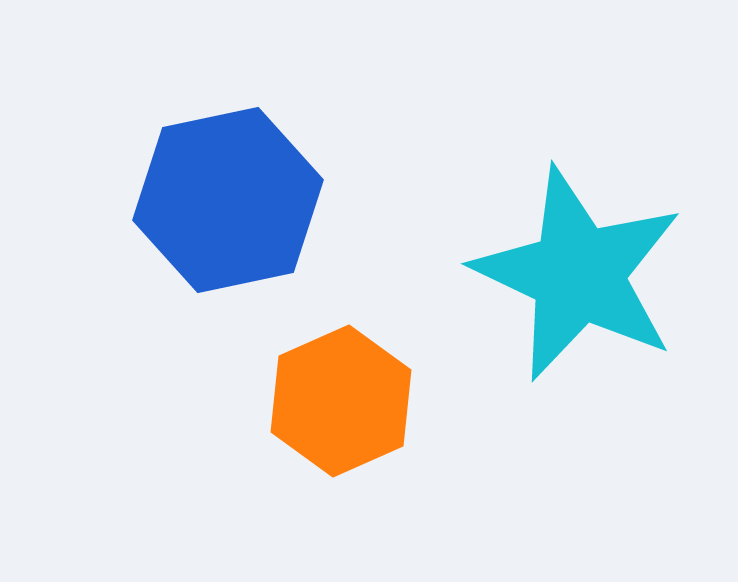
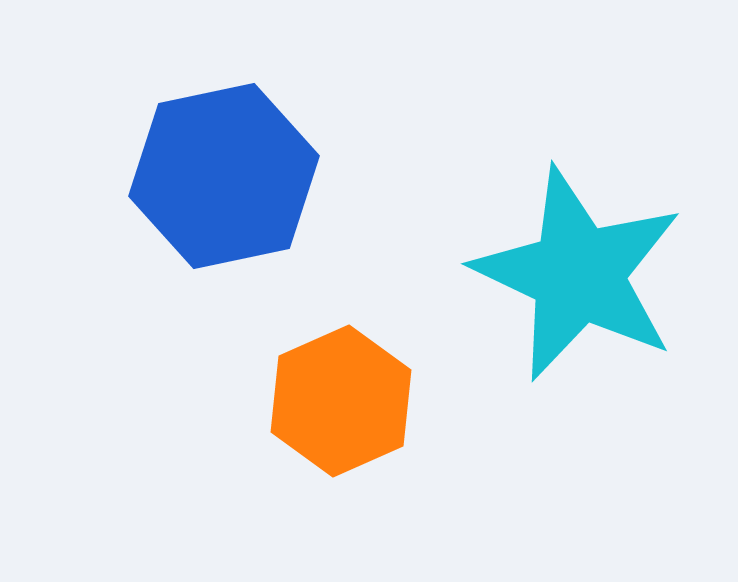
blue hexagon: moved 4 px left, 24 px up
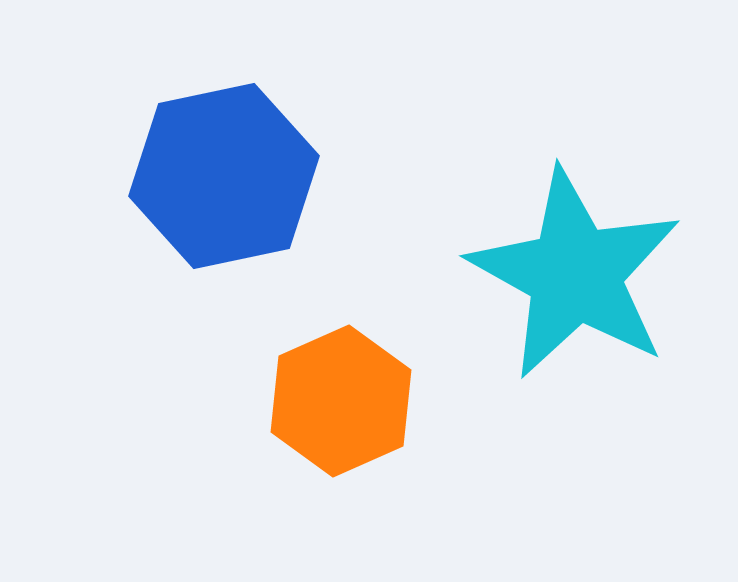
cyan star: moved 3 px left; rotated 4 degrees clockwise
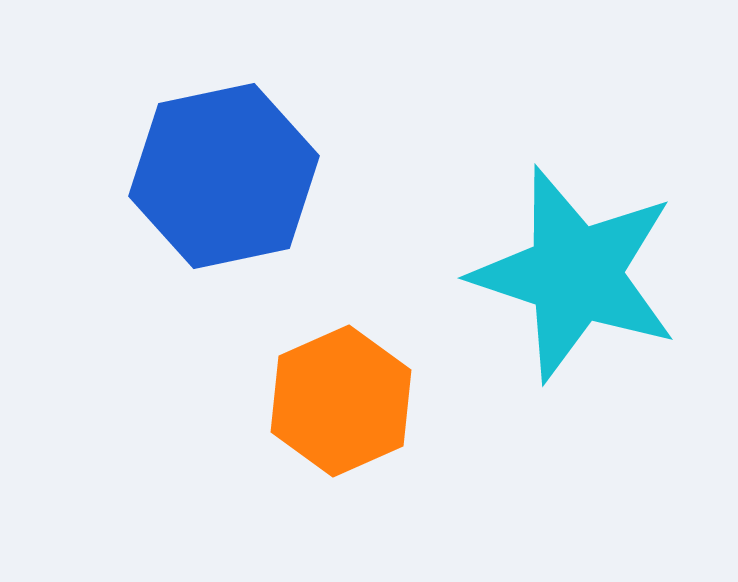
cyan star: rotated 11 degrees counterclockwise
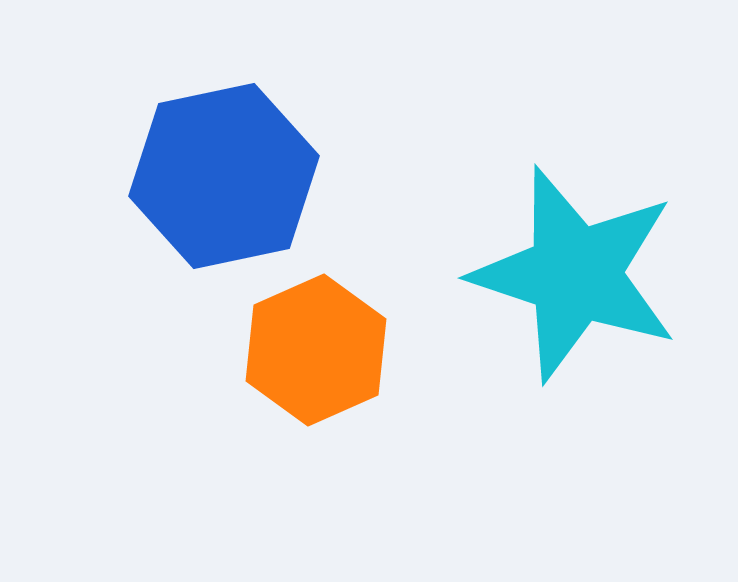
orange hexagon: moved 25 px left, 51 px up
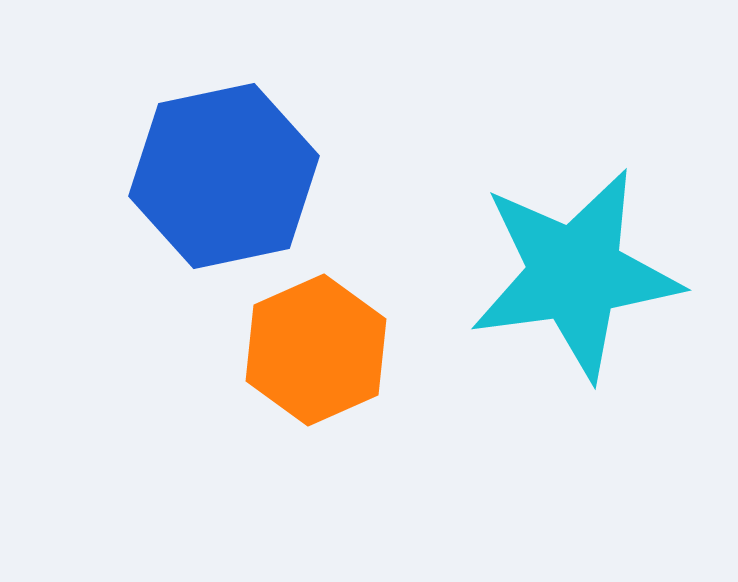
cyan star: rotated 26 degrees counterclockwise
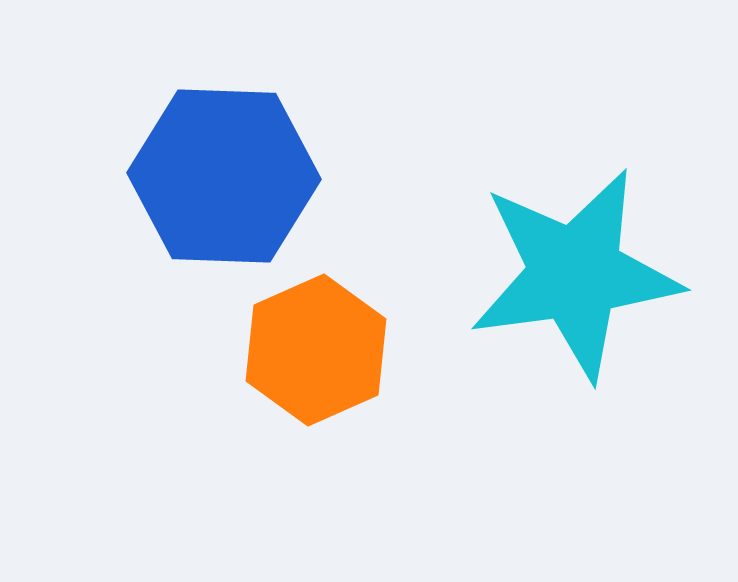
blue hexagon: rotated 14 degrees clockwise
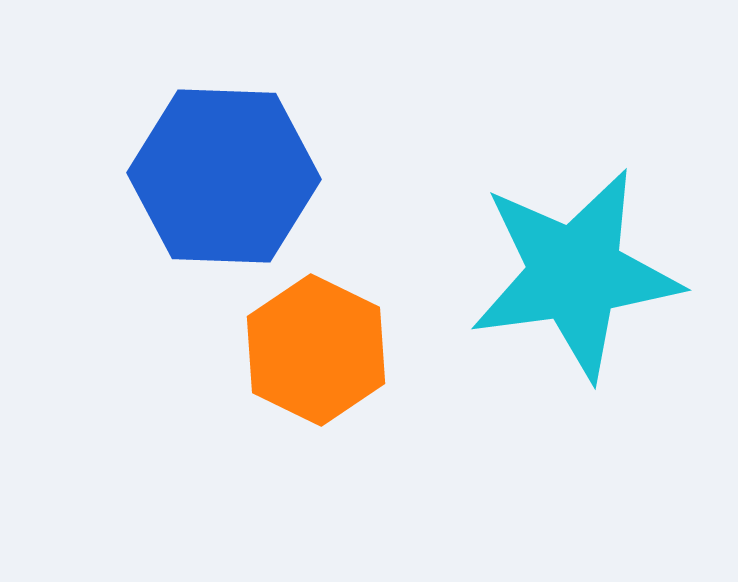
orange hexagon: rotated 10 degrees counterclockwise
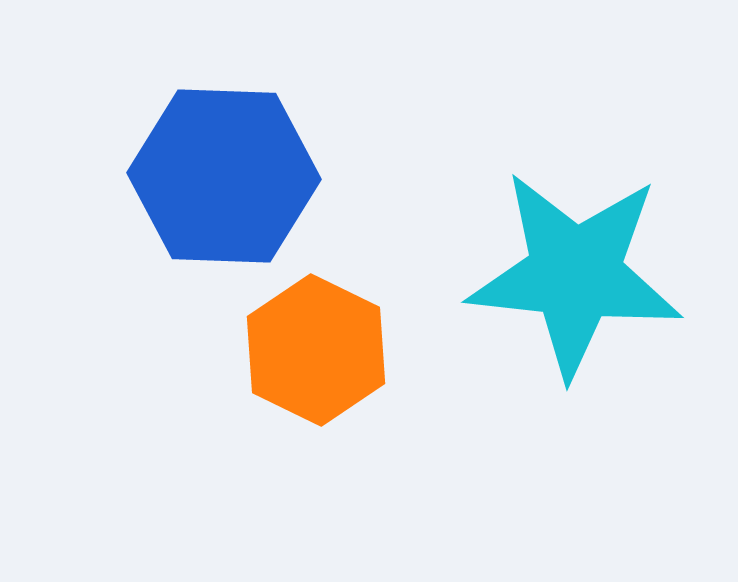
cyan star: rotated 14 degrees clockwise
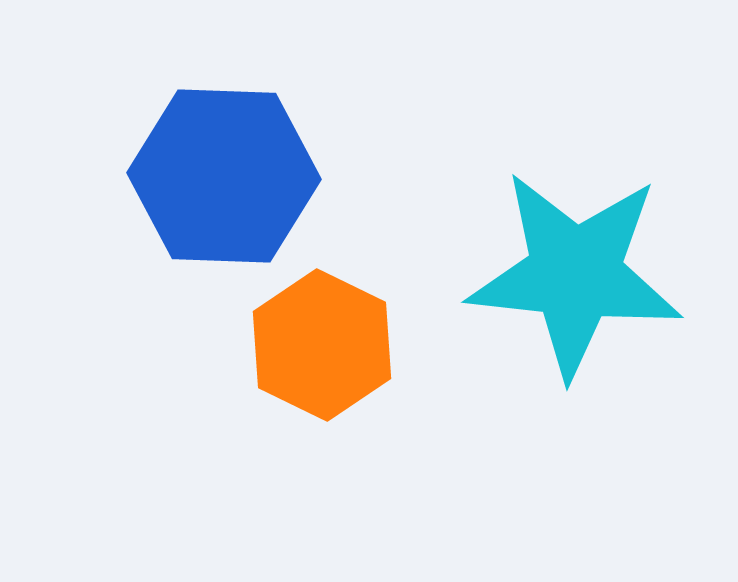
orange hexagon: moved 6 px right, 5 px up
